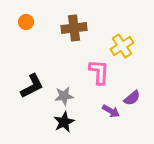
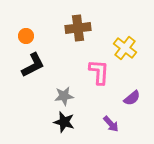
orange circle: moved 14 px down
brown cross: moved 4 px right
yellow cross: moved 3 px right, 2 px down; rotated 20 degrees counterclockwise
black L-shape: moved 1 px right, 21 px up
purple arrow: moved 13 px down; rotated 18 degrees clockwise
black star: rotated 30 degrees counterclockwise
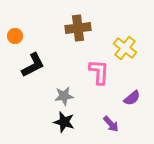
orange circle: moved 11 px left
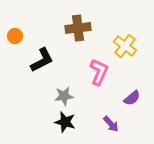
yellow cross: moved 2 px up
black L-shape: moved 9 px right, 5 px up
pink L-shape: rotated 20 degrees clockwise
black star: moved 1 px right
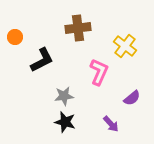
orange circle: moved 1 px down
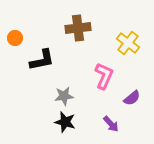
orange circle: moved 1 px down
yellow cross: moved 3 px right, 3 px up
black L-shape: rotated 16 degrees clockwise
pink L-shape: moved 5 px right, 4 px down
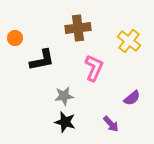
yellow cross: moved 1 px right, 2 px up
pink L-shape: moved 10 px left, 8 px up
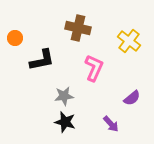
brown cross: rotated 20 degrees clockwise
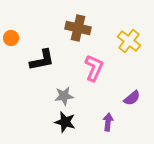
orange circle: moved 4 px left
purple arrow: moved 3 px left, 2 px up; rotated 132 degrees counterclockwise
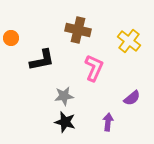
brown cross: moved 2 px down
